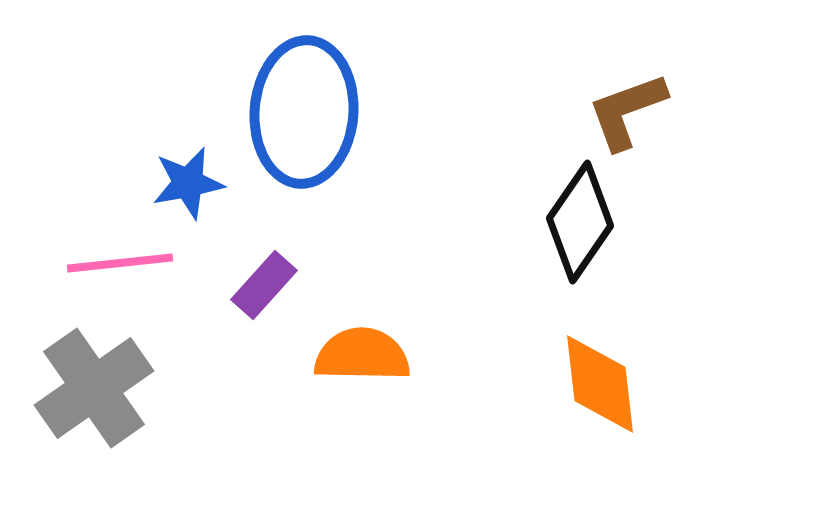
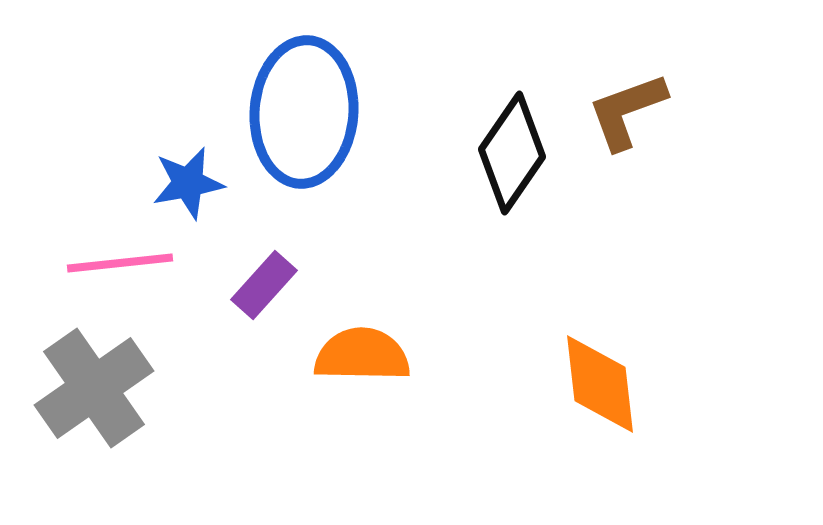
black diamond: moved 68 px left, 69 px up
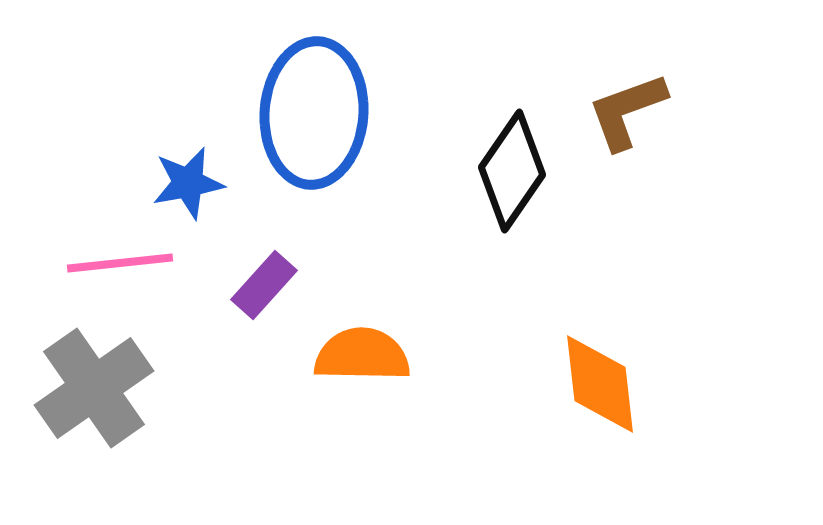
blue ellipse: moved 10 px right, 1 px down
black diamond: moved 18 px down
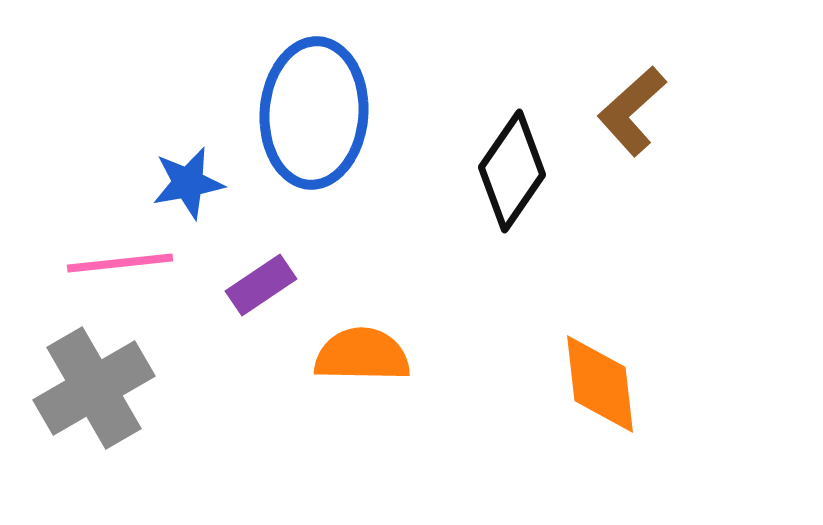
brown L-shape: moved 5 px right; rotated 22 degrees counterclockwise
purple rectangle: moved 3 px left; rotated 14 degrees clockwise
gray cross: rotated 5 degrees clockwise
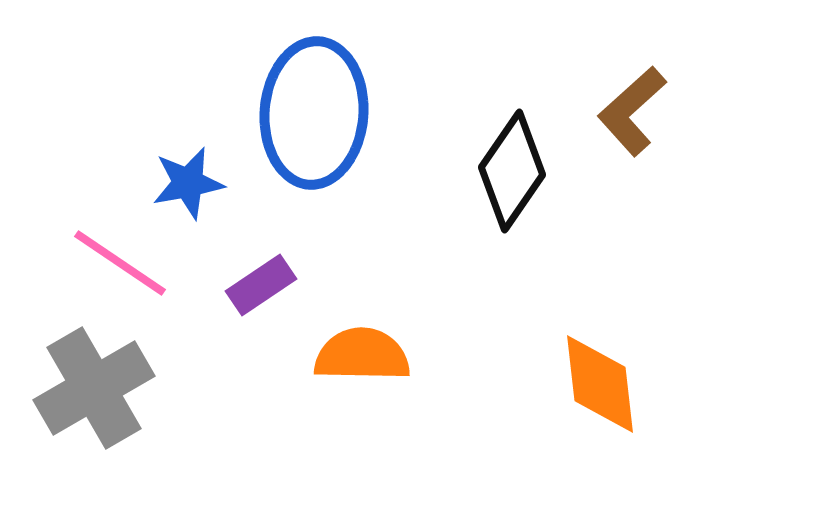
pink line: rotated 40 degrees clockwise
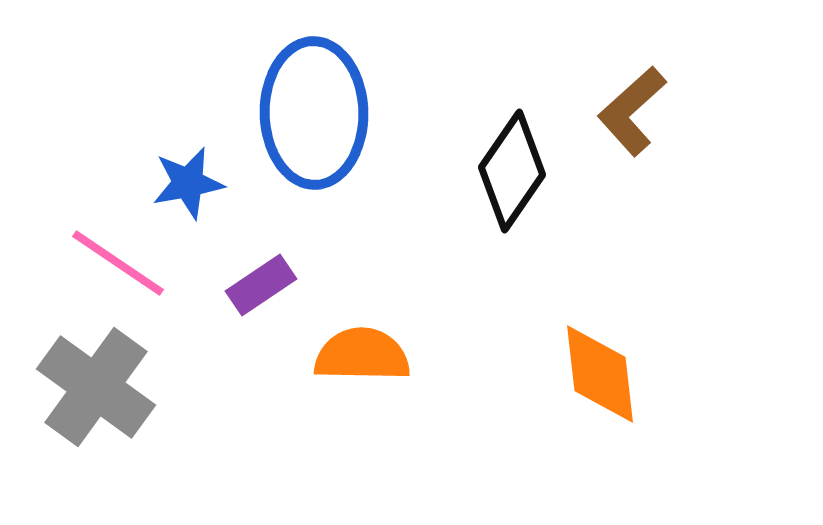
blue ellipse: rotated 5 degrees counterclockwise
pink line: moved 2 px left
orange diamond: moved 10 px up
gray cross: moved 2 px right, 1 px up; rotated 24 degrees counterclockwise
